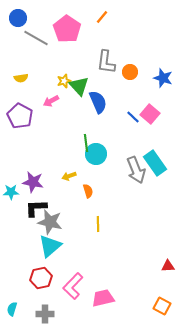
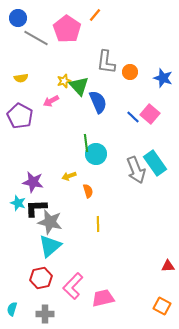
orange line: moved 7 px left, 2 px up
cyan star: moved 7 px right, 11 px down; rotated 21 degrees clockwise
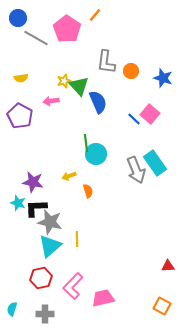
orange circle: moved 1 px right, 1 px up
pink arrow: rotated 21 degrees clockwise
blue line: moved 1 px right, 2 px down
yellow line: moved 21 px left, 15 px down
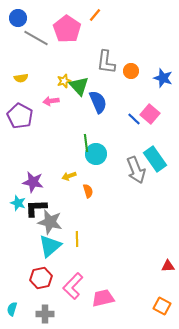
cyan rectangle: moved 4 px up
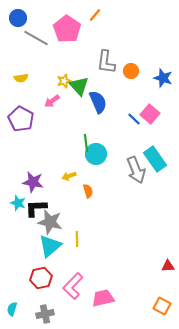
pink arrow: moved 1 px right; rotated 28 degrees counterclockwise
purple pentagon: moved 1 px right, 3 px down
gray cross: rotated 12 degrees counterclockwise
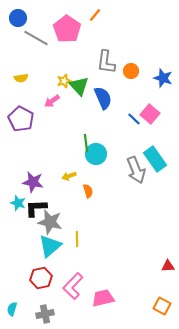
blue semicircle: moved 5 px right, 4 px up
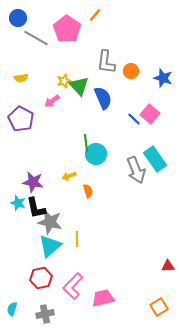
black L-shape: rotated 100 degrees counterclockwise
orange square: moved 3 px left, 1 px down; rotated 30 degrees clockwise
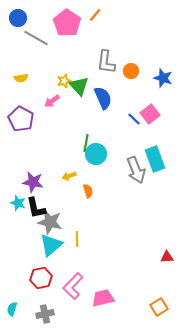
pink pentagon: moved 6 px up
pink square: rotated 12 degrees clockwise
green line: rotated 18 degrees clockwise
cyan rectangle: rotated 15 degrees clockwise
cyan triangle: moved 1 px right, 1 px up
red triangle: moved 1 px left, 9 px up
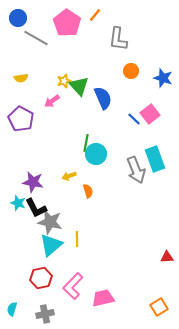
gray L-shape: moved 12 px right, 23 px up
black L-shape: rotated 15 degrees counterclockwise
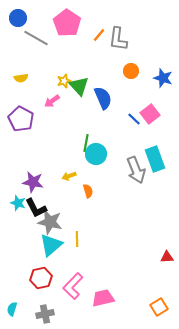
orange line: moved 4 px right, 20 px down
